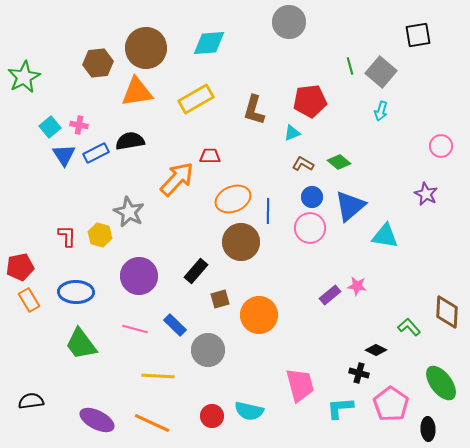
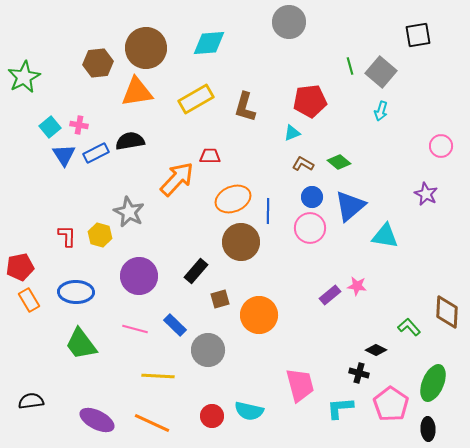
brown L-shape at (254, 110): moved 9 px left, 3 px up
green ellipse at (441, 383): moved 8 px left; rotated 60 degrees clockwise
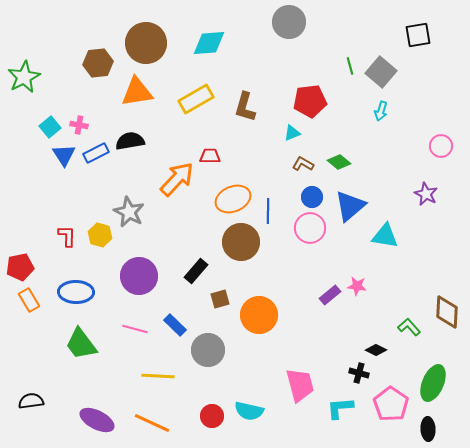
brown circle at (146, 48): moved 5 px up
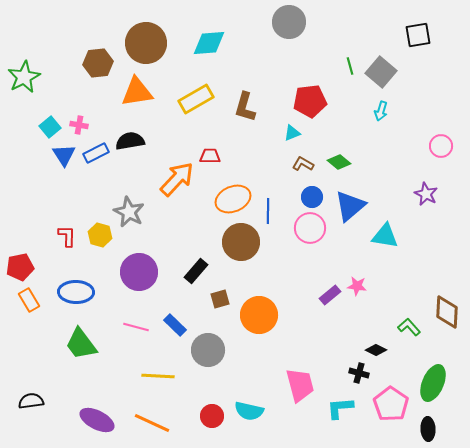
purple circle at (139, 276): moved 4 px up
pink line at (135, 329): moved 1 px right, 2 px up
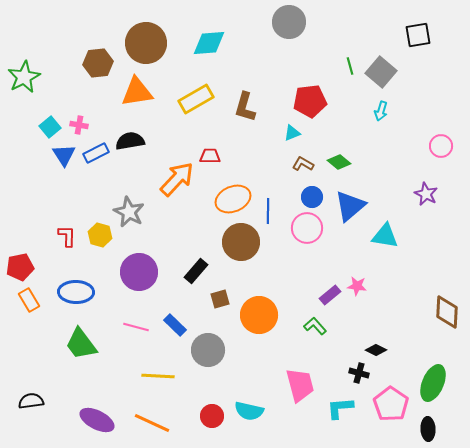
pink circle at (310, 228): moved 3 px left
green L-shape at (409, 327): moved 94 px left, 1 px up
